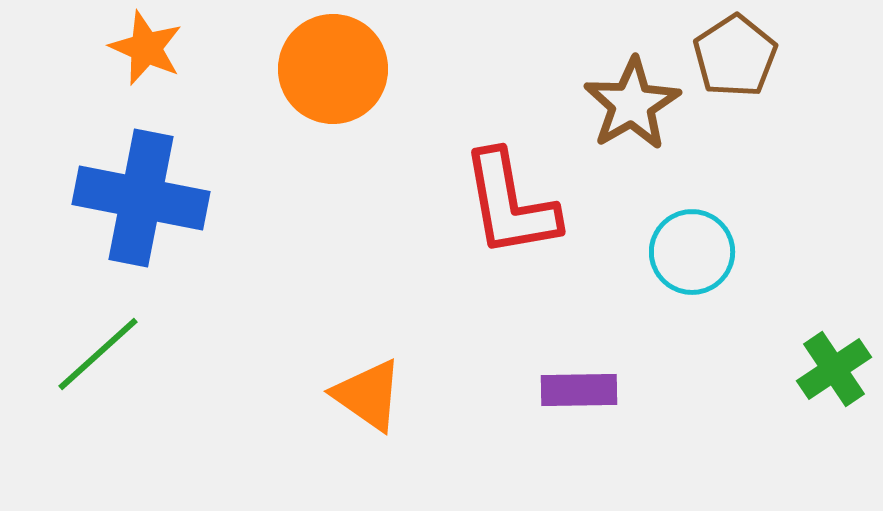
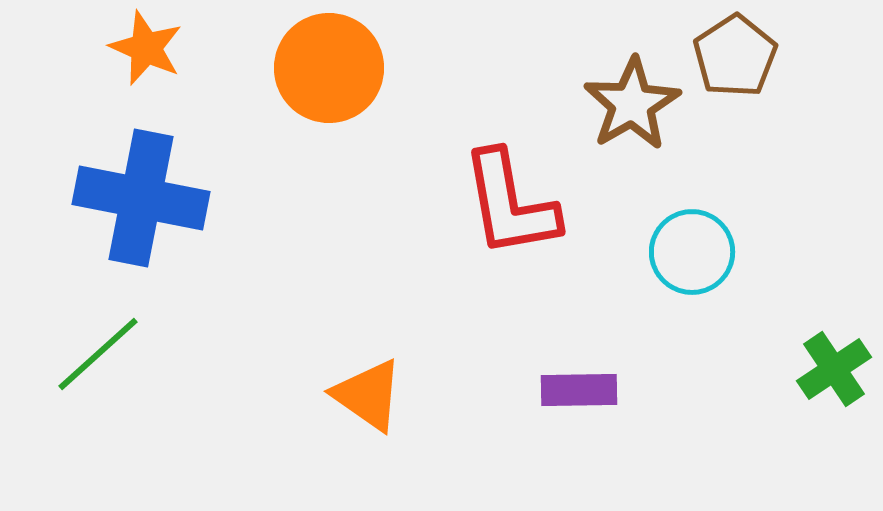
orange circle: moved 4 px left, 1 px up
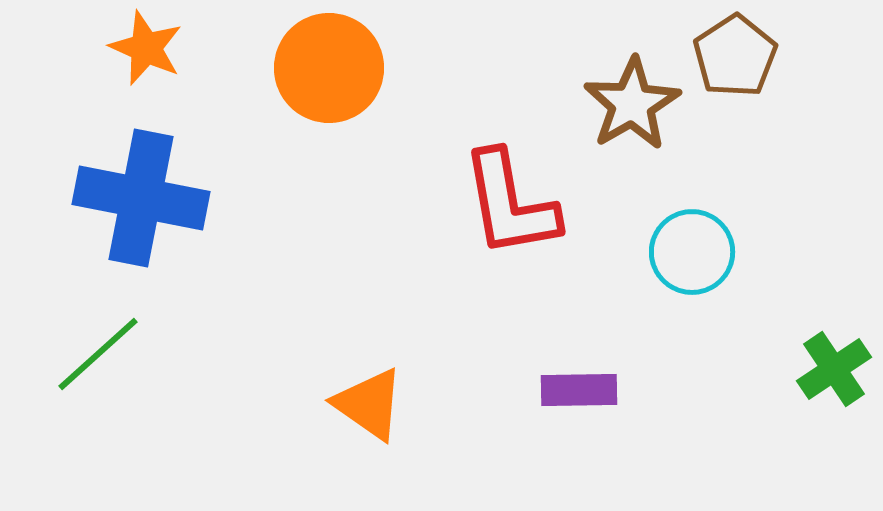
orange triangle: moved 1 px right, 9 px down
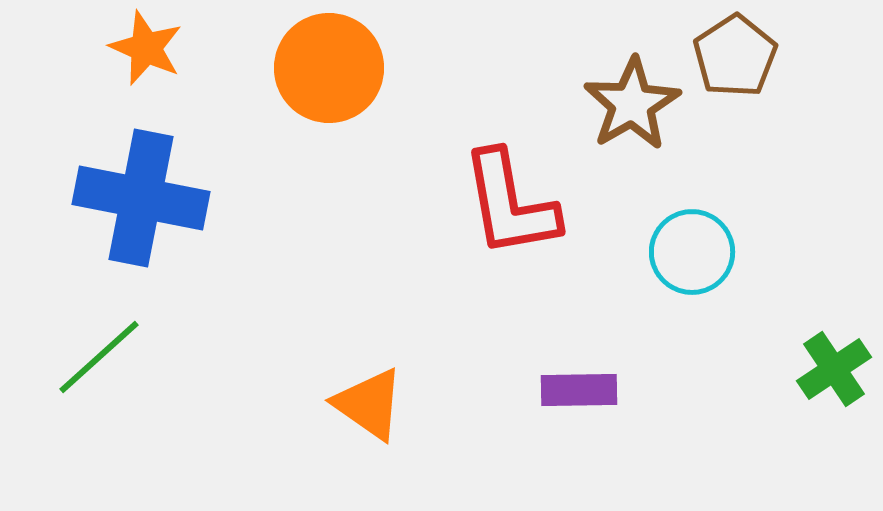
green line: moved 1 px right, 3 px down
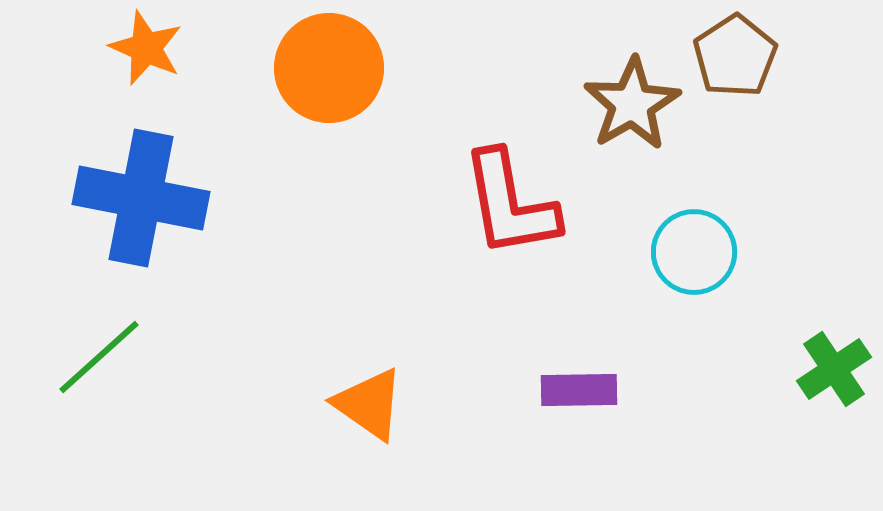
cyan circle: moved 2 px right
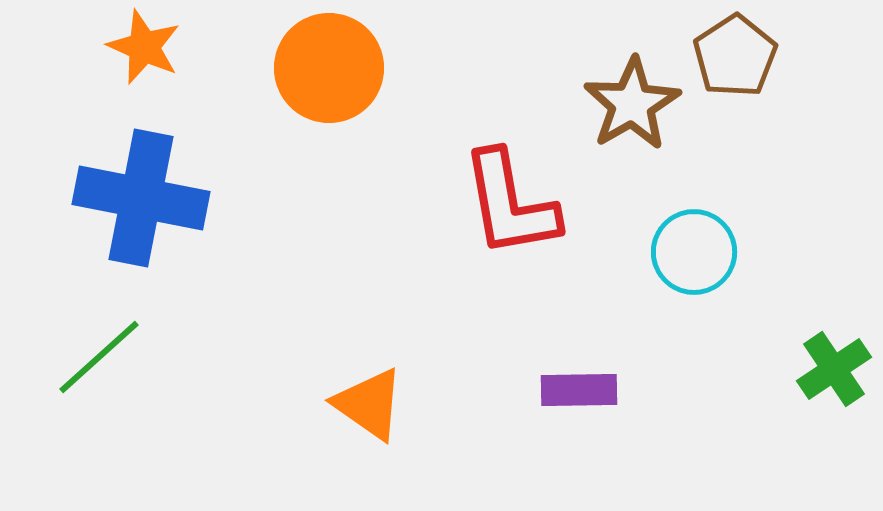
orange star: moved 2 px left, 1 px up
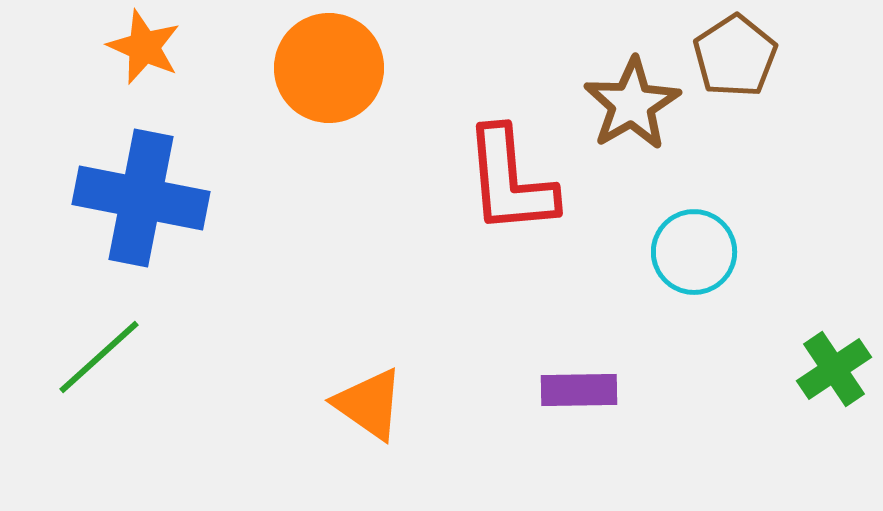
red L-shape: moved 23 px up; rotated 5 degrees clockwise
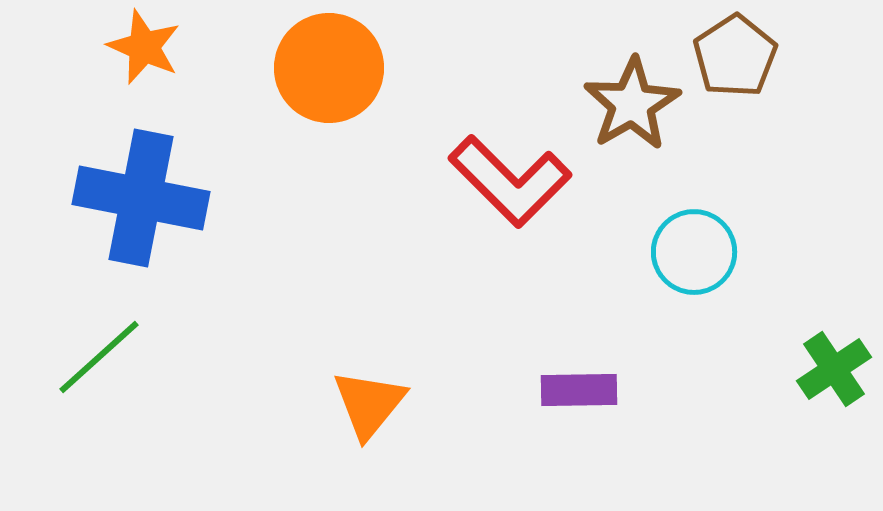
red L-shape: rotated 40 degrees counterclockwise
orange triangle: rotated 34 degrees clockwise
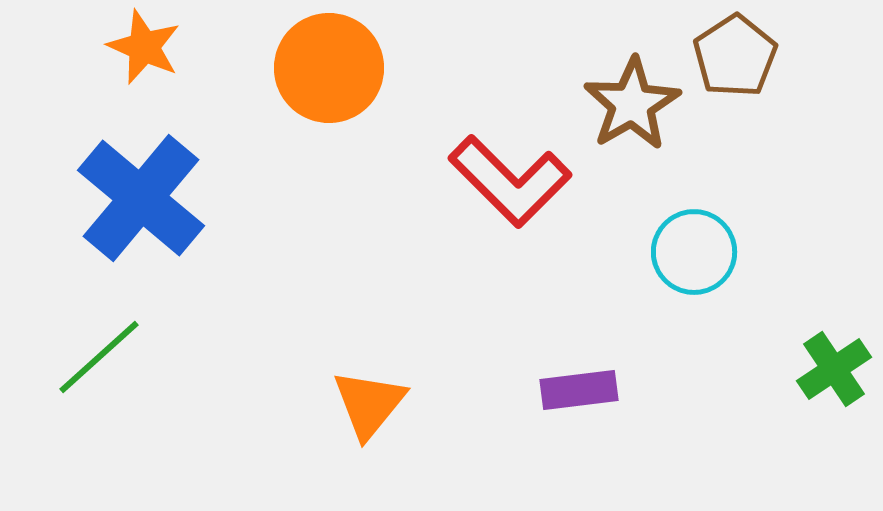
blue cross: rotated 29 degrees clockwise
purple rectangle: rotated 6 degrees counterclockwise
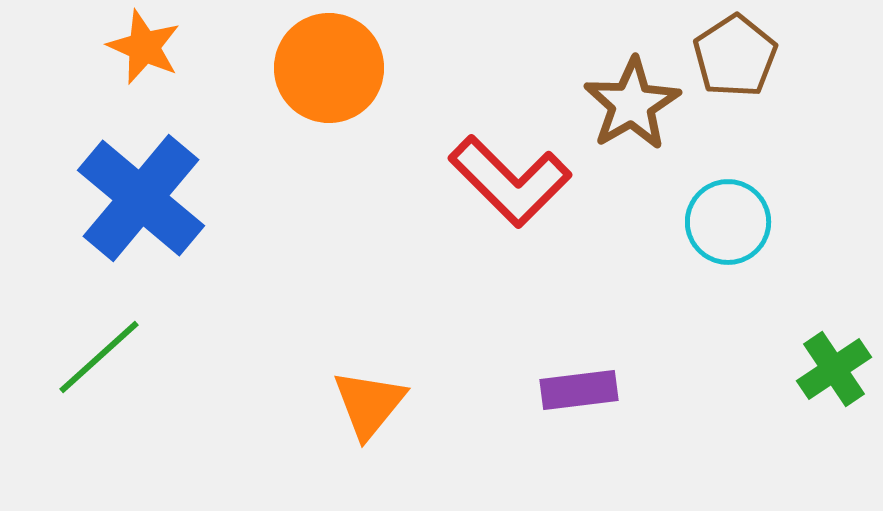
cyan circle: moved 34 px right, 30 px up
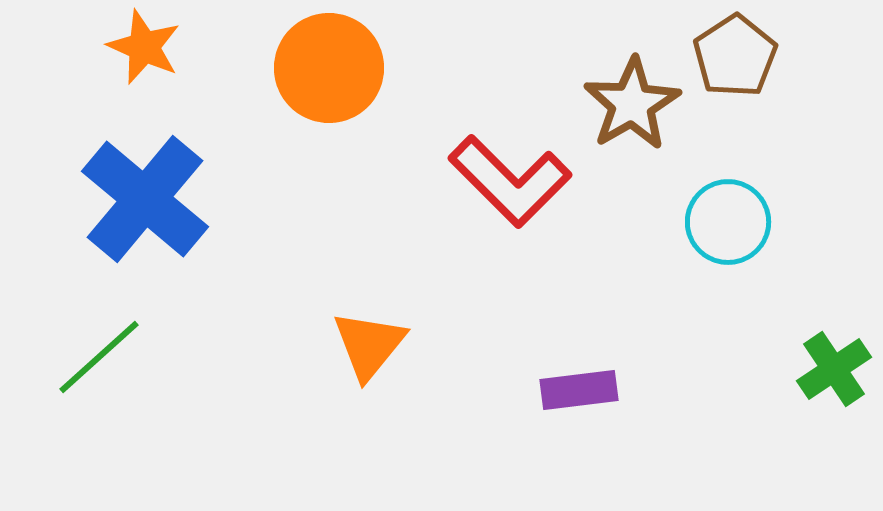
blue cross: moved 4 px right, 1 px down
orange triangle: moved 59 px up
